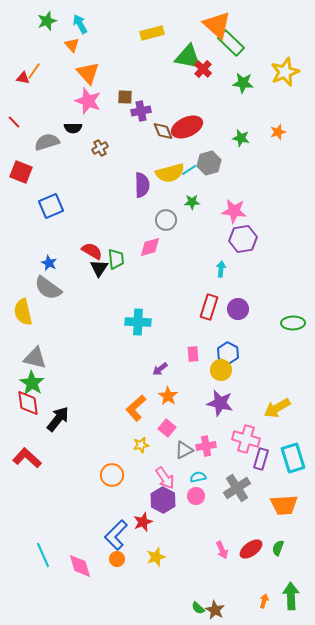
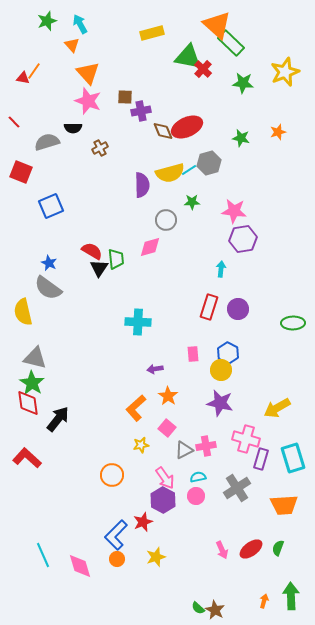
purple arrow at (160, 369): moved 5 px left; rotated 28 degrees clockwise
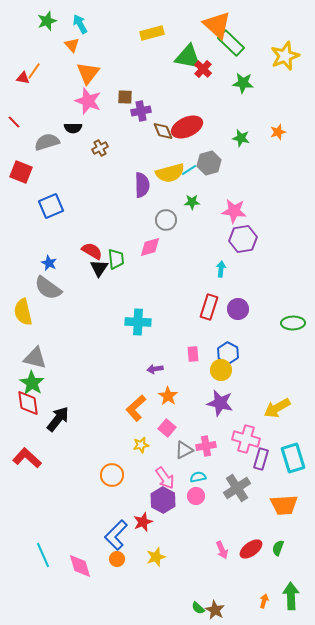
yellow star at (285, 72): moved 16 px up
orange triangle at (88, 73): rotated 20 degrees clockwise
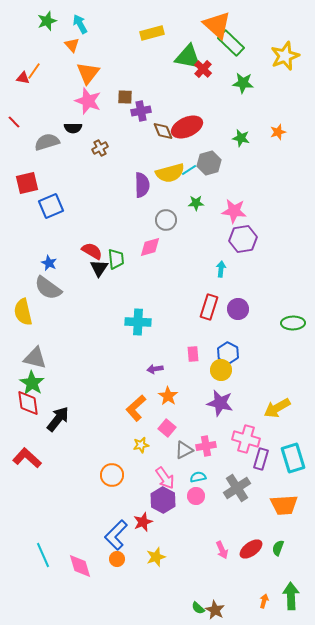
red square at (21, 172): moved 6 px right, 11 px down; rotated 35 degrees counterclockwise
green star at (192, 202): moved 4 px right, 1 px down
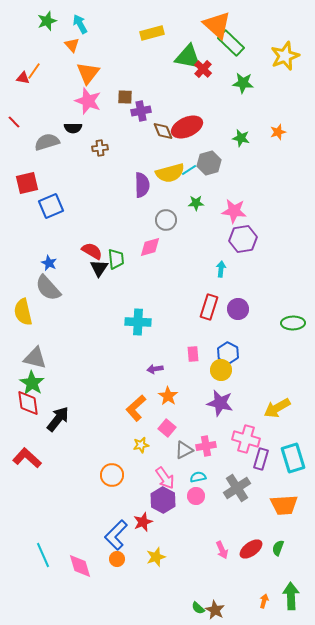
brown cross at (100, 148): rotated 21 degrees clockwise
gray semicircle at (48, 288): rotated 12 degrees clockwise
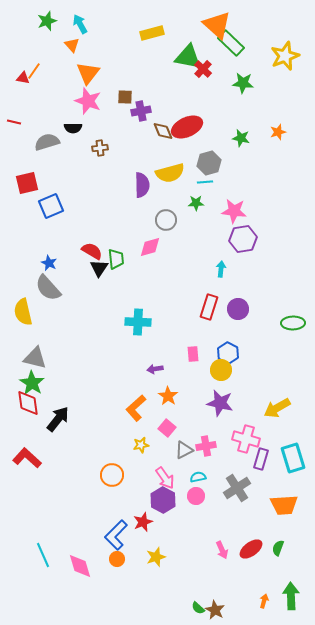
red line at (14, 122): rotated 32 degrees counterclockwise
cyan line at (189, 170): moved 16 px right, 12 px down; rotated 28 degrees clockwise
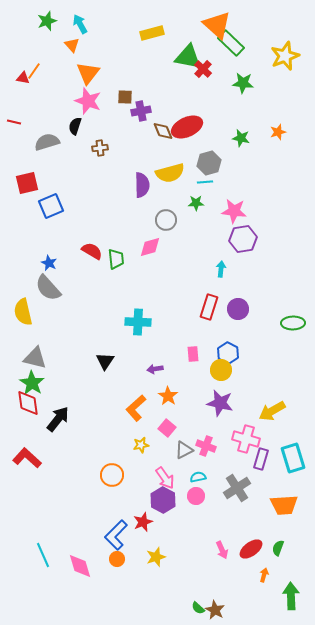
black semicircle at (73, 128): moved 2 px right, 2 px up; rotated 108 degrees clockwise
black triangle at (99, 268): moved 6 px right, 93 px down
yellow arrow at (277, 408): moved 5 px left, 3 px down
pink cross at (206, 446): rotated 30 degrees clockwise
orange arrow at (264, 601): moved 26 px up
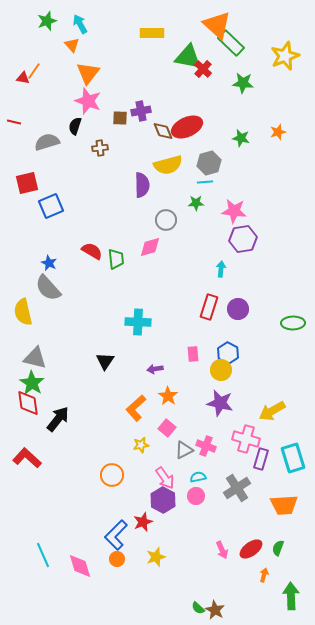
yellow rectangle at (152, 33): rotated 15 degrees clockwise
brown square at (125, 97): moved 5 px left, 21 px down
yellow semicircle at (170, 173): moved 2 px left, 8 px up
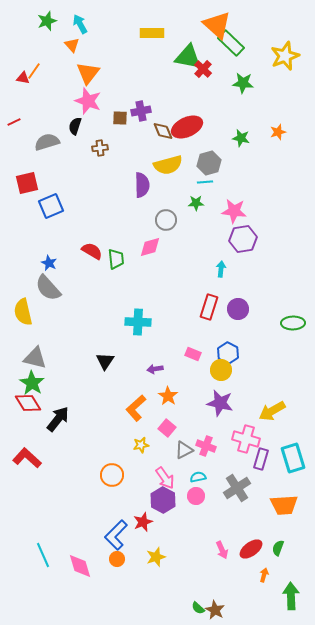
red line at (14, 122): rotated 40 degrees counterclockwise
pink rectangle at (193, 354): rotated 63 degrees counterclockwise
red diamond at (28, 403): rotated 24 degrees counterclockwise
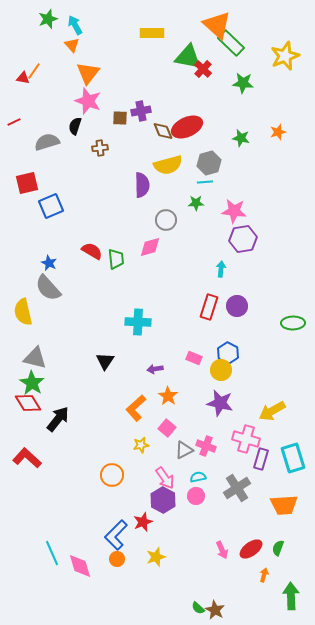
green star at (47, 21): moved 1 px right, 2 px up
cyan arrow at (80, 24): moved 5 px left, 1 px down
purple circle at (238, 309): moved 1 px left, 3 px up
pink rectangle at (193, 354): moved 1 px right, 4 px down
cyan line at (43, 555): moved 9 px right, 2 px up
